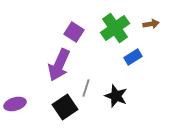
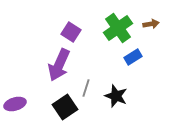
green cross: moved 3 px right
purple square: moved 3 px left
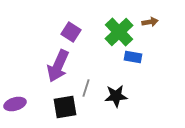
brown arrow: moved 1 px left, 2 px up
green cross: moved 1 px right, 4 px down; rotated 8 degrees counterclockwise
blue rectangle: rotated 42 degrees clockwise
purple arrow: moved 1 px left, 1 px down
black star: rotated 25 degrees counterclockwise
black square: rotated 25 degrees clockwise
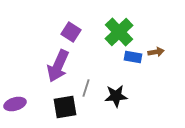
brown arrow: moved 6 px right, 30 px down
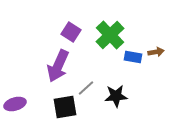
green cross: moved 9 px left, 3 px down
gray line: rotated 30 degrees clockwise
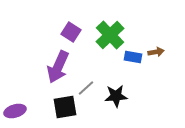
purple arrow: moved 1 px down
purple ellipse: moved 7 px down
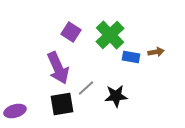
blue rectangle: moved 2 px left
purple arrow: moved 1 px down; rotated 48 degrees counterclockwise
black square: moved 3 px left, 3 px up
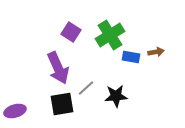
green cross: rotated 12 degrees clockwise
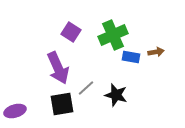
green cross: moved 3 px right; rotated 8 degrees clockwise
black star: moved 1 px up; rotated 20 degrees clockwise
